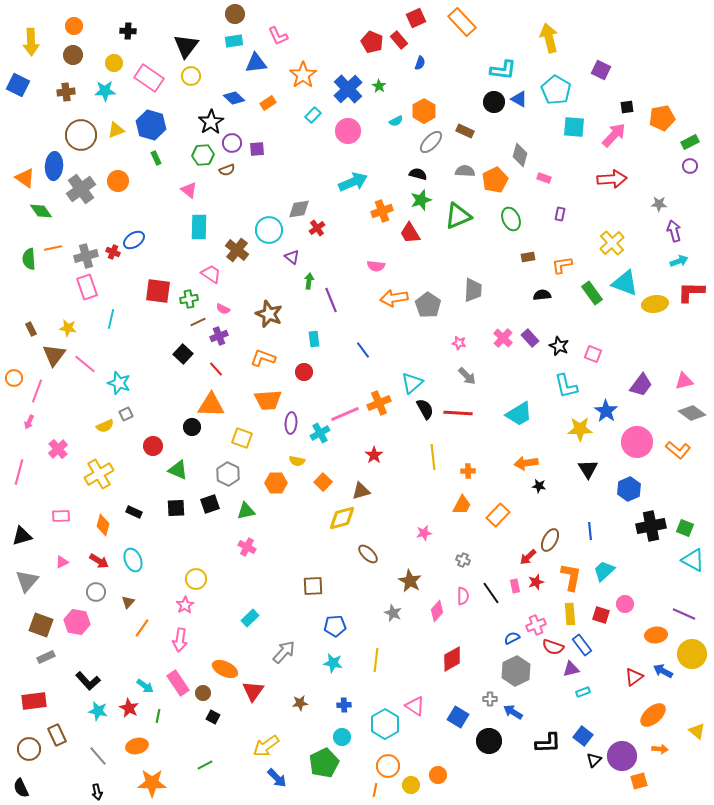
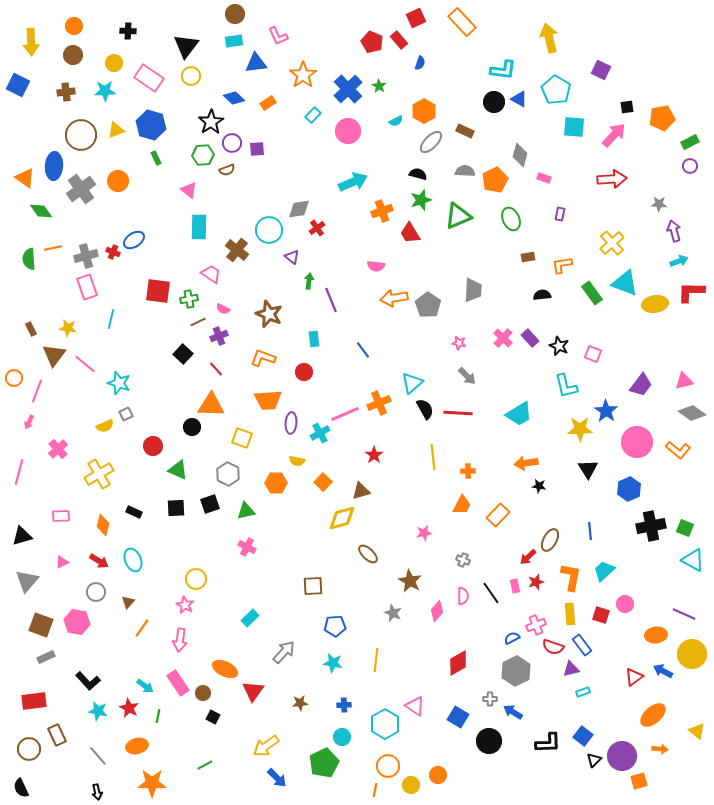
pink star at (185, 605): rotated 12 degrees counterclockwise
red diamond at (452, 659): moved 6 px right, 4 px down
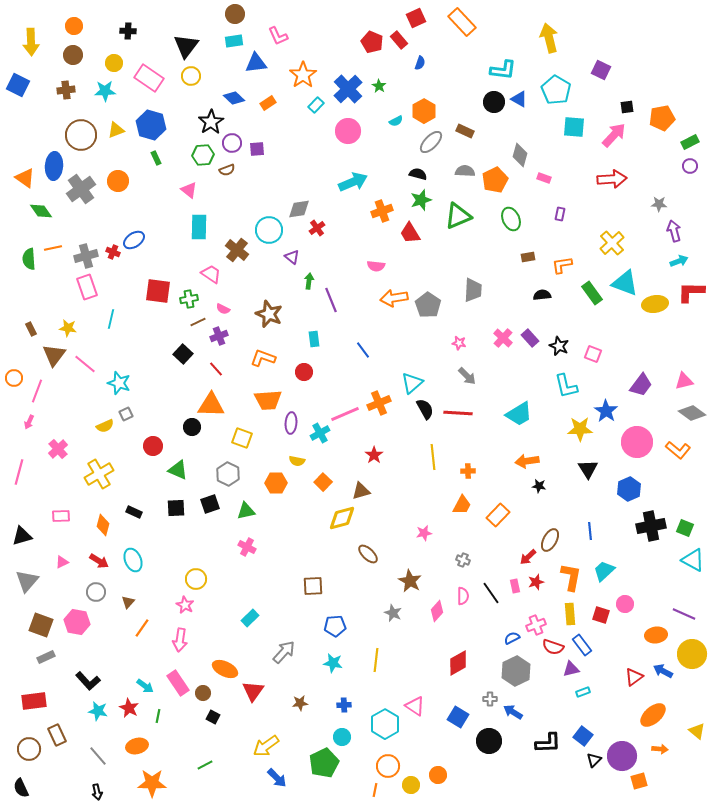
brown cross at (66, 92): moved 2 px up
cyan rectangle at (313, 115): moved 3 px right, 10 px up
orange arrow at (526, 463): moved 1 px right, 2 px up
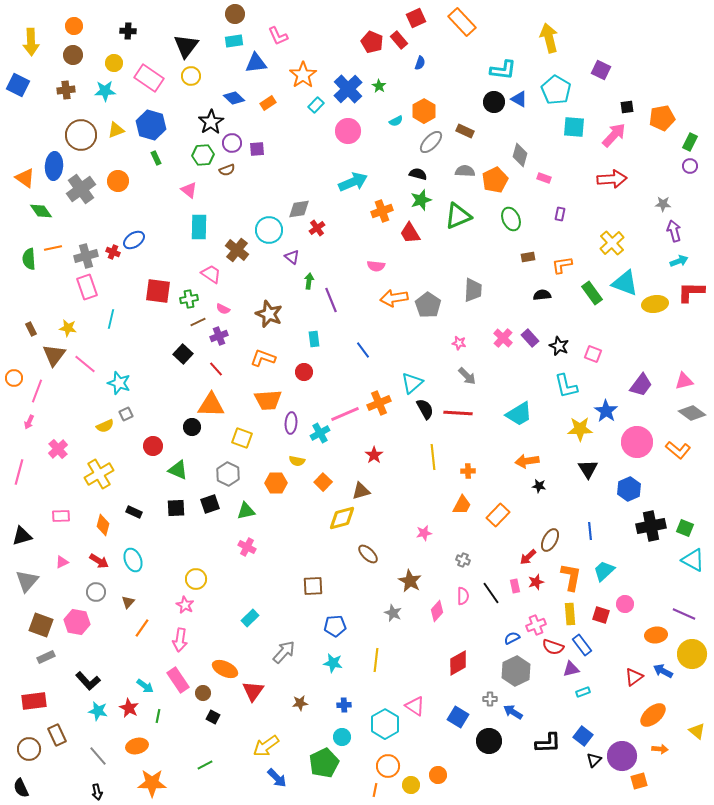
green rectangle at (690, 142): rotated 36 degrees counterclockwise
gray star at (659, 204): moved 4 px right
pink rectangle at (178, 683): moved 3 px up
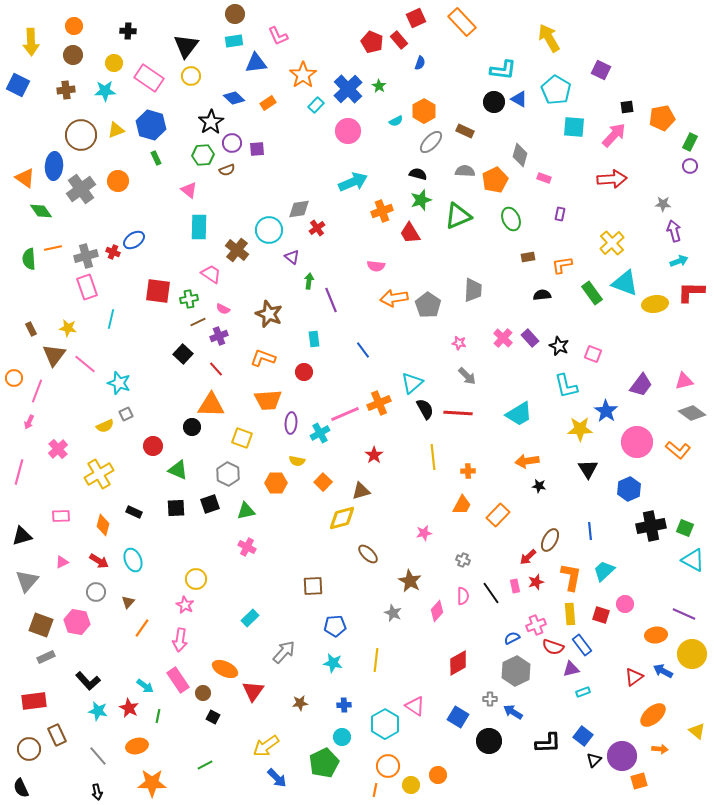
yellow arrow at (549, 38): rotated 16 degrees counterclockwise
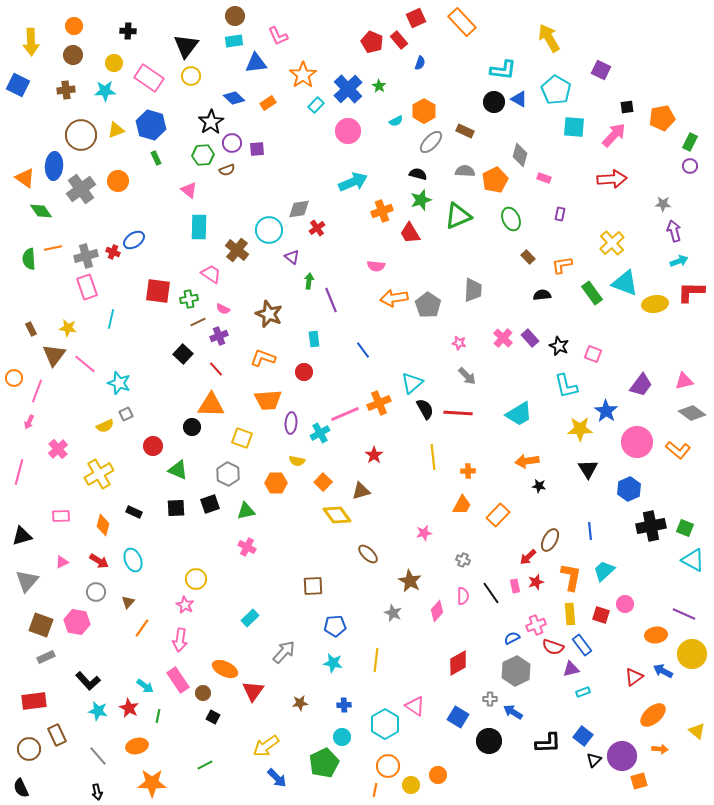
brown circle at (235, 14): moved 2 px down
brown rectangle at (528, 257): rotated 56 degrees clockwise
yellow diamond at (342, 518): moved 5 px left, 3 px up; rotated 68 degrees clockwise
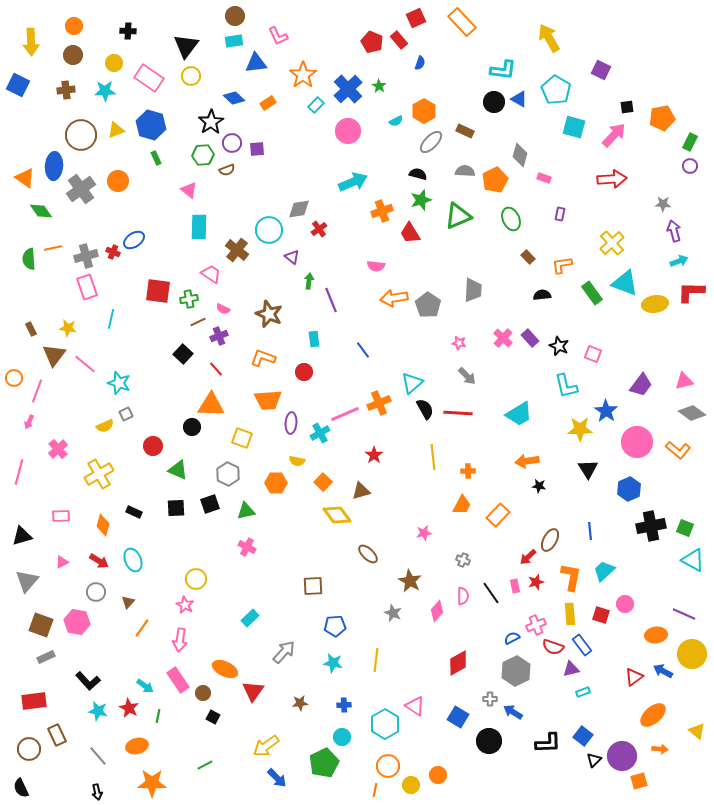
cyan square at (574, 127): rotated 10 degrees clockwise
red cross at (317, 228): moved 2 px right, 1 px down
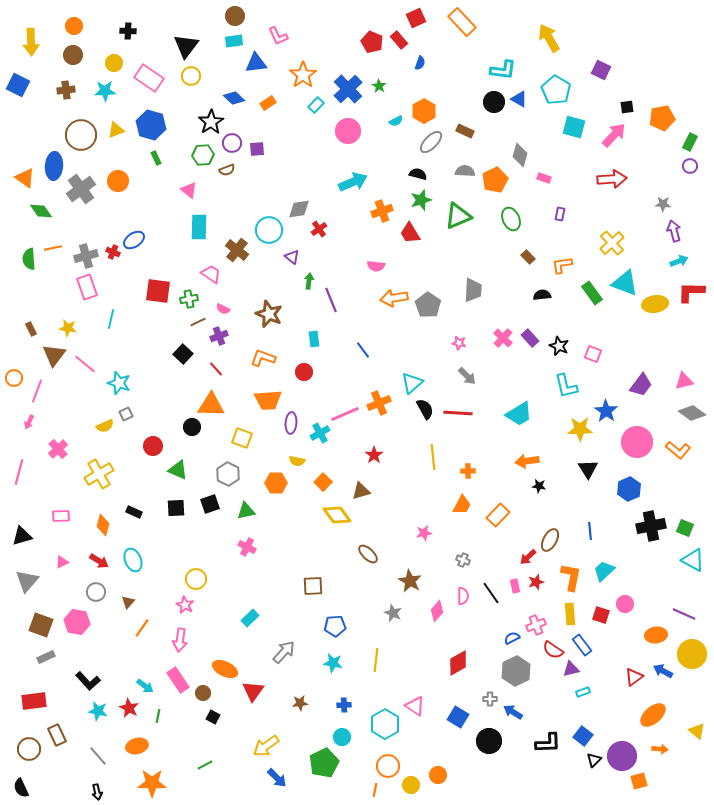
red semicircle at (553, 647): moved 3 px down; rotated 15 degrees clockwise
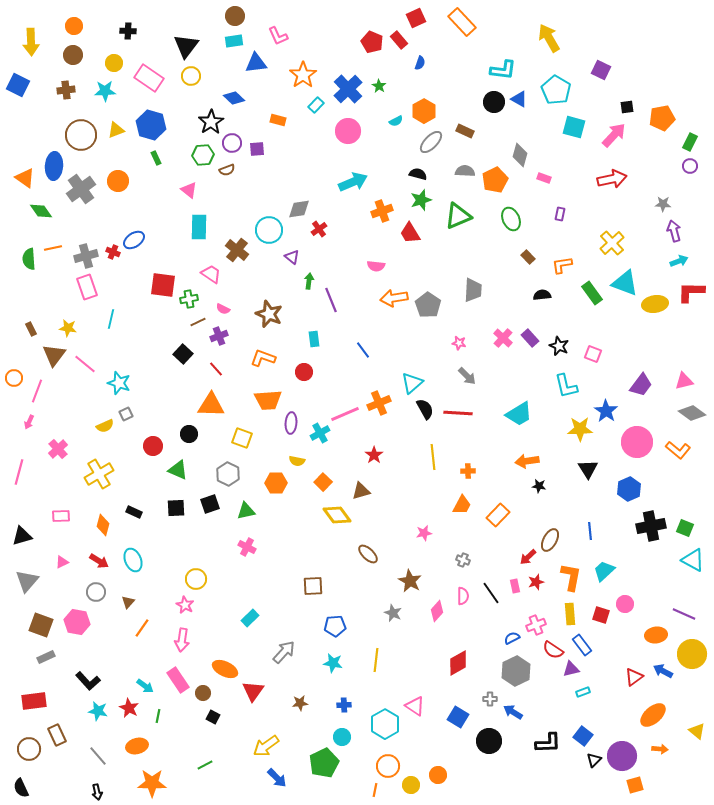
orange rectangle at (268, 103): moved 10 px right, 17 px down; rotated 49 degrees clockwise
red arrow at (612, 179): rotated 8 degrees counterclockwise
red square at (158, 291): moved 5 px right, 6 px up
black circle at (192, 427): moved 3 px left, 7 px down
pink arrow at (180, 640): moved 2 px right
orange square at (639, 781): moved 4 px left, 4 px down
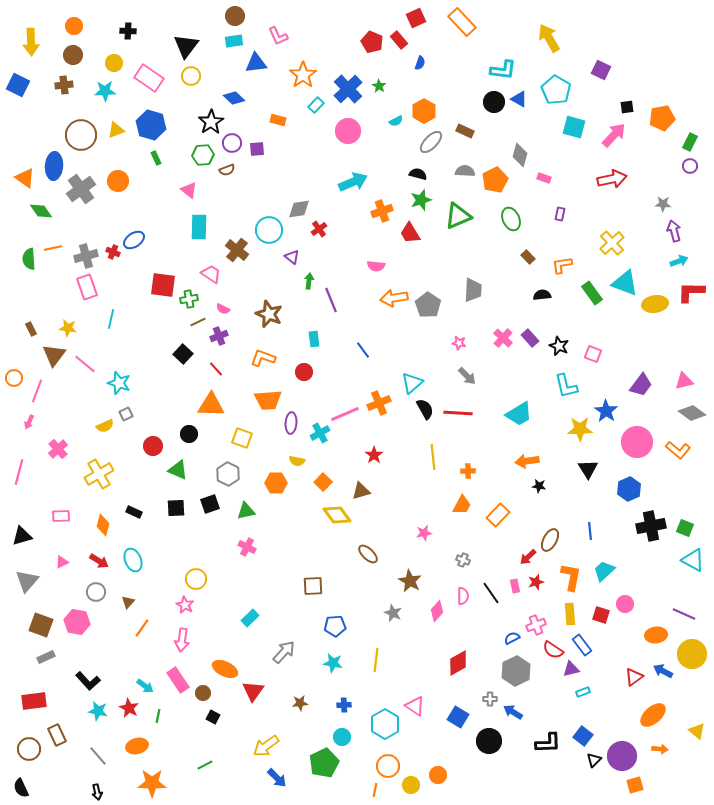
brown cross at (66, 90): moved 2 px left, 5 px up
